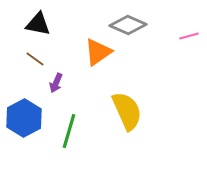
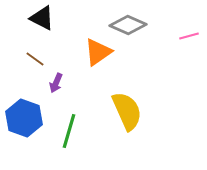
black triangle: moved 4 px right, 6 px up; rotated 16 degrees clockwise
blue hexagon: rotated 12 degrees counterclockwise
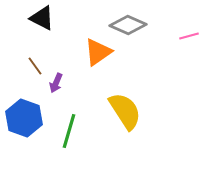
brown line: moved 7 px down; rotated 18 degrees clockwise
yellow semicircle: moved 2 px left; rotated 9 degrees counterclockwise
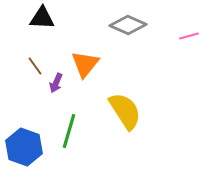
black triangle: rotated 24 degrees counterclockwise
orange triangle: moved 13 px left, 12 px down; rotated 16 degrees counterclockwise
blue hexagon: moved 29 px down
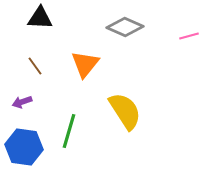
black triangle: moved 2 px left
gray diamond: moved 3 px left, 2 px down
purple arrow: moved 34 px left, 19 px down; rotated 48 degrees clockwise
blue hexagon: rotated 12 degrees counterclockwise
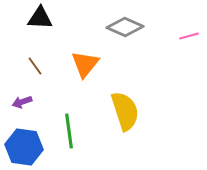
yellow semicircle: rotated 15 degrees clockwise
green line: rotated 24 degrees counterclockwise
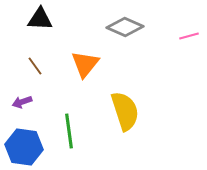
black triangle: moved 1 px down
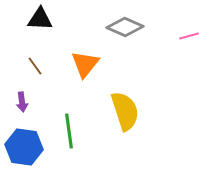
purple arrow: rotated 78 degrees counterclockwise
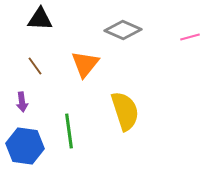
gray diamond: moved 2 px left, 3 px down
pink line: moved 1 px right, 1 px down
blue hexagon: moved 1 px right, 1 px up
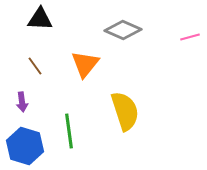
blue hexagon: rotated 9 degrees clockwise
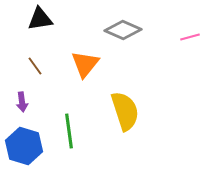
black triangle: rotated 12 degrees counterclockwise
blue hexagon: moved 1 px left
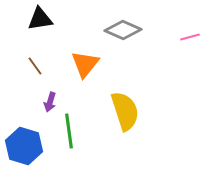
purple arrow: moved 28 px right; rotated 24 degrees clockwise
